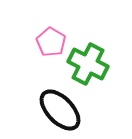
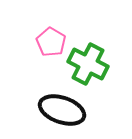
black ellipse: moved 2 px right; rotated 27 degrees counterclockwise
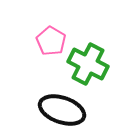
pink pentagon: moved 1 px up
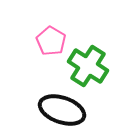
green cross: moved 2 px down; rotated 6 degrees clockwise
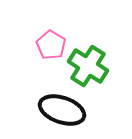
pink pentagon: moved 4 px down
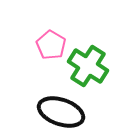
black ellipse: moved 1 px left, 2 px down
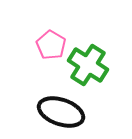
green cross: moved 1 px up
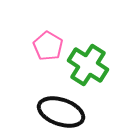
pink pentagon: moved 3 px left, 1 px down
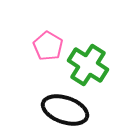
black ellipse: moved 4 px right, 2 px up
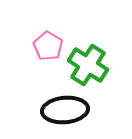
black ellipse: rotated 24 degrees counterclockwise
